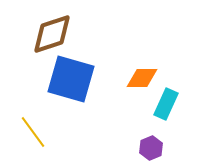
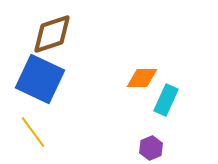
blue square: moved 31 px left; rotated 9 degrees clockwise
cyan rectangle: moved 4 px up
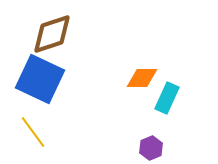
cyan rectangle: moved 1 px right, 2 px up
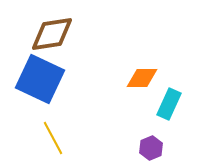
brown diamond: rotated 9 degrees clockwise
cyan rectangle: moved 2 px right, 6 px down
yellow line: moved 20 px right, 6 px down; rotated 8 degrees clockwise
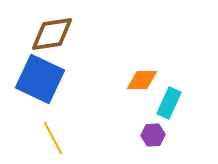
orange diamond: moved 2 px down
cyan rectangle: moved 1 px up
purple hexagon: moved 2 px right, 13 px up; rotated 20 degrees clockwise
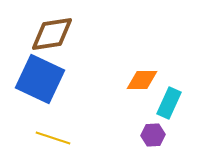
yellow line: rotated 44 degrees counterclockwise
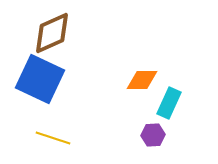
brown diamond: moved 1 px up; rotated 15 degrees counterclockwise
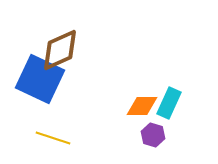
brown diamond: moved 8 px right, 17 px down
orange diamond: moved 26 px down
purple hexagon: rotated 20 degrees clockwise
